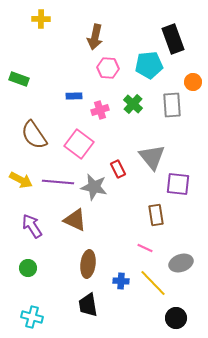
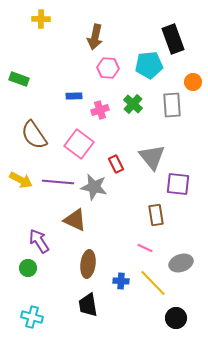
red rectangle: moved 2 px left, 5 px up
purple arrow: moved 7 px right, 15 px down
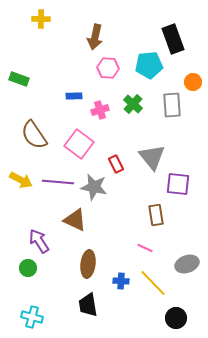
gray ellipse: moved 6 px right, 1 px down
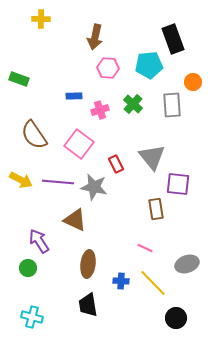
brown rectangle: moved 6 px up
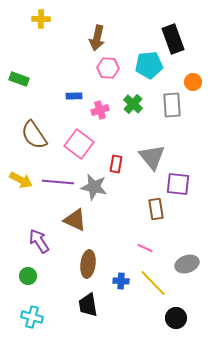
brown arrow: moved 2 px right, 1 px down
red rectangle: rotated 36 degrees clockwise
green circle: moved 8 px down
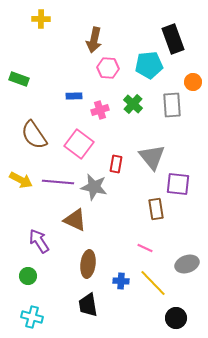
brown arrow: moved 3 px left, 2 px down
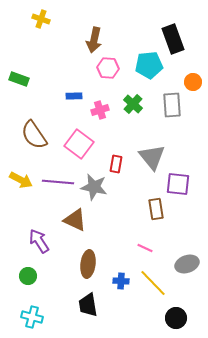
yellow cross: rotated 18 degrees clockwise
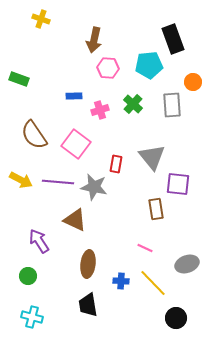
pink square: moved 3 px left
